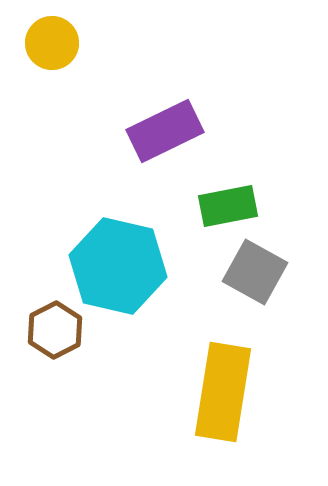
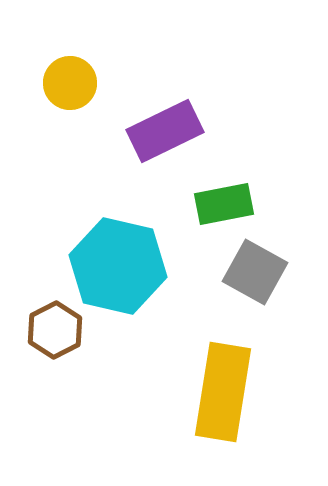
yellow circle: moved 18 px right, 40 px down
green rectangle: moved 4 px left, 2 px up
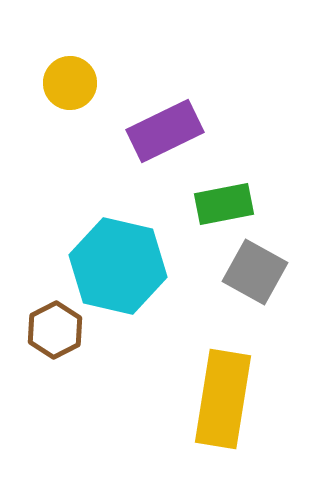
yellow rectangle: moved 7 px down
